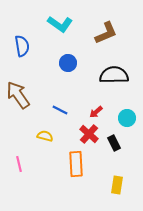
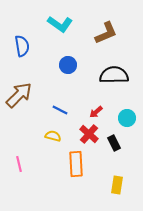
blue circle: moved 2 px down
brown arrow: moved 1 px right; rotated 80 degrees clockwise
yellow semicircle: moved 8 px right
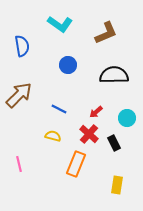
blue line: moved 1 px left, 1 px up
orange rectangle: rotated 25 degrees clockwise
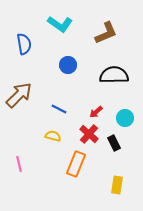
blue semicircle: moved 2 px right, 2 px up
cyan circle: moved 2 px left
